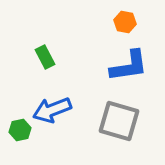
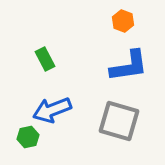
orange hexagon: moved 2 px left, 1 px up; rotated 10 degrees clockwise
green rectangle: moved 2 px down
green hexagon: moved 8 px right, 7 px down
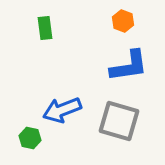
green rectangle: moved 31 px up; rotated 20 degrees clockwise
blue arrow: moved 10 px right
green hexagon: moved 2 px right, 1 px down; rotated 25 degrees clockwise
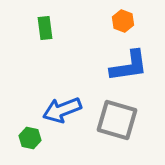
gray square: moved 2 px left, 1 px up
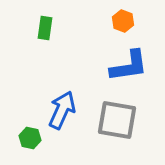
green rectangle: rotated 15 degrees clockwise
blue arrow: rotated 135 degrees clockwise
gray square: rotated 6 degrees counterclockwise
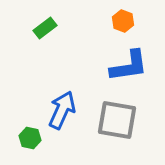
green rectangle: rotated 45 degrees clockwise
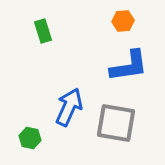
orange hexagon: rotated 25 degrees counterclockwise
green rectangle: moved 2 px left, 3 px down; rotated 70 degrees counterclockwise
blue arrow: moved 7 px right, 3 px up
gray square: moved 1 px left, 3 px down
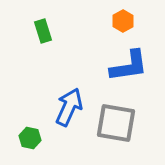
orange hexagon: rotated 25 degrees counterclockwise
